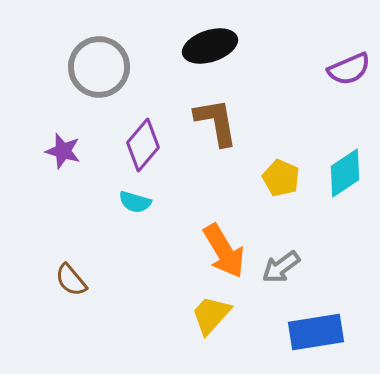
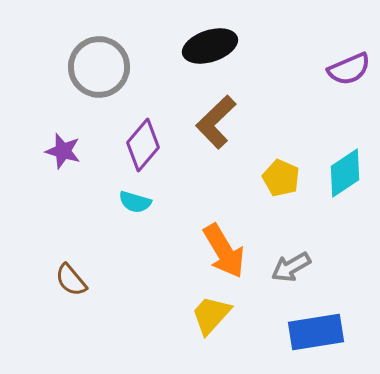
brown L-shape: rotated 124 degrees counterclockwise
gray arrow: moved 10 px right; rotated 6 degrees clockwise
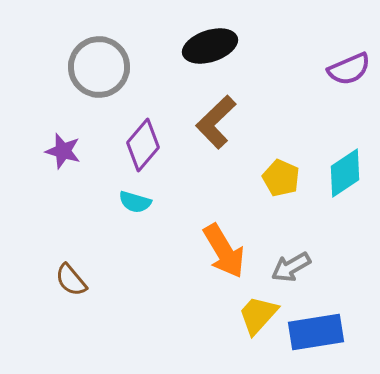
yellow trapezoid: moved 47 px right
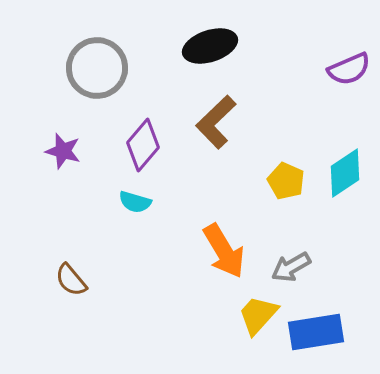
gray circle: moved 2 px left, 1 px down
yellow pentagon: moved 5 px right, 3 px down
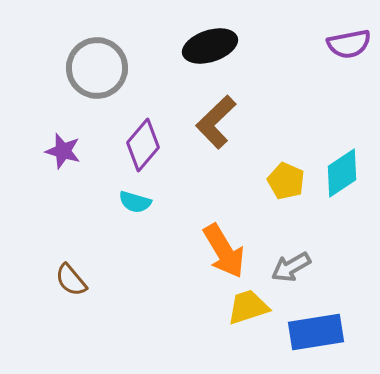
purple semicircle: moved 25 px up; rotated 12 degrees clockwise
cyan diamond: moved 3 px left
yellow trapezoid: moved 10 px left, 8 px up; rotated 30 degrees clockwise
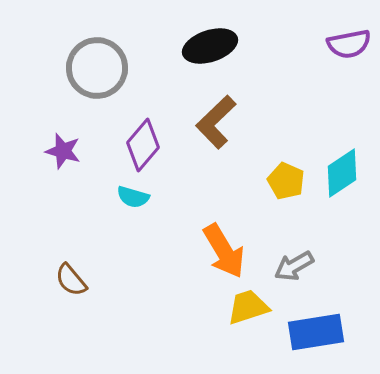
cyan semicircle: moved 2 px left, 5 px up
gray arrow: moved 3 px right, 1 px up
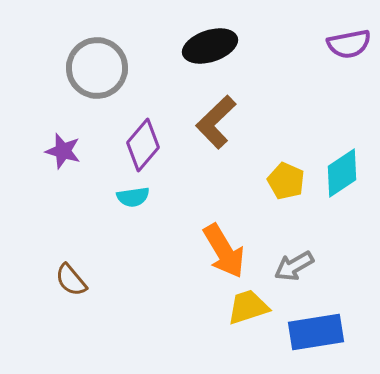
cyan semicircle: rotated 24 degrees counterclockwise
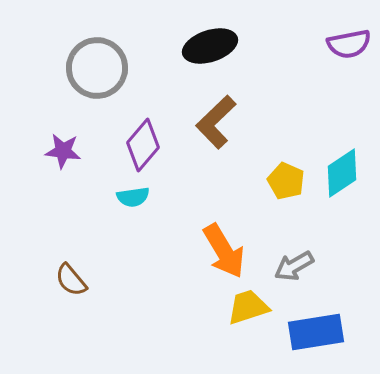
purple star: rotated 9 degrees counterclockwise
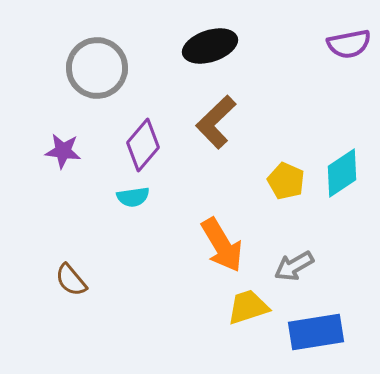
orange arrow: moved 2 px left, 6 px up
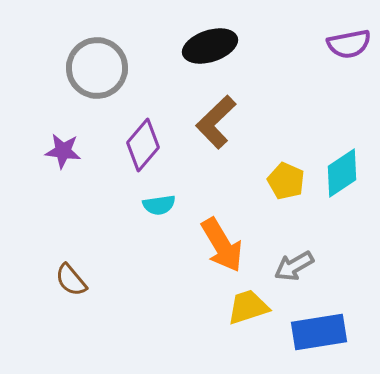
cyan semicircle: moved 26 px right, 8 px down
blue rectangle: moved 3 px right
